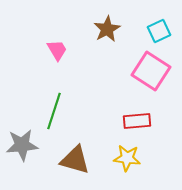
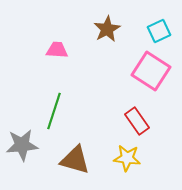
pink trapezoid: rotated 55 degrees counterclockwise
red rectangle: rotated 60 degrees clockwise
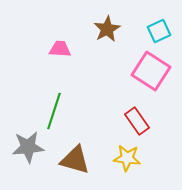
pink trapezoid: moved 3 px right, 1 px up
gray star: moved 6 px right, 2 px down
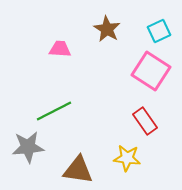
brown star: rotated 12 degrees counterclockwise
green line: rotated 45 degrees clockwise
red rectangle: moved 8 px right
brown triangle: moved 3 px right, 10 px down; rotated 8 degrees counterclockwise
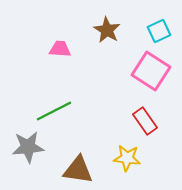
brown star: moved 1 px down
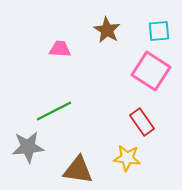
cyan square: rotated 20 degrees clockwise
red rectangle: moved 3 px left, 1 px down
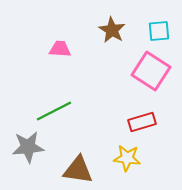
brown star: moved 5 px right
red rectangle: rotated 72 degrees counterclockwise
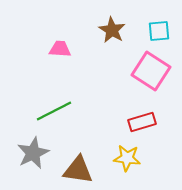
gray star: moved 5 px right, 6 px down; rotated 20 degrees counterclockwise
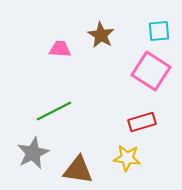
brown star: moved 11 px left, 5 px down
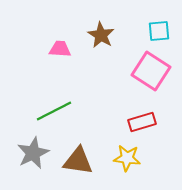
brown triangle: moved 9 px up
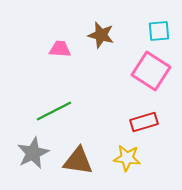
brown star: rotated 16 degrees counterclockwise
red rectangle: moved 2 px right
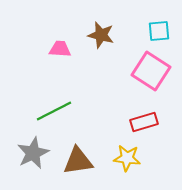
brown triangle: rotated 16 degrees counterclockwise
